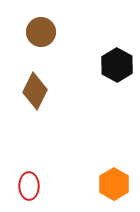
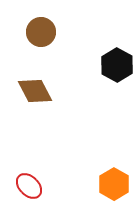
brown diamond: rotated 54 degrees counterclockwise
red ellipse: rotated 44 degrees counterclockwise
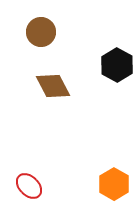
brown diamond: moved 18 px right, 5 px up
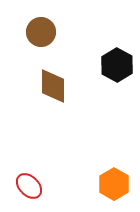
brown diamond: rotated 27 degrees clockwise
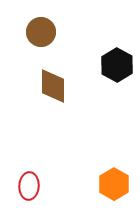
red ellipse: rotated 48 degrees clockwise
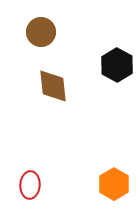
brown diamond: rotated 6 degrees counterclockwise
red ellipse: moved 1 px right, 1 px up
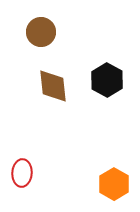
black hexagon: moved 10 px left, 15 px down
red ellipse: moved 8 px left, 12 px up
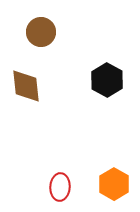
brown diamond: moved 27 px left
red ellipse: moved 38 px right, 14 px down
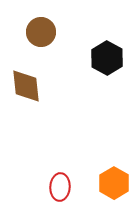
black hexagon: moved 22 px up
orange hexagon: moved 1 px up
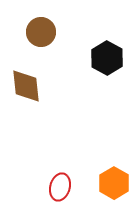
red ellipse: rotated 12 degrees clockwise
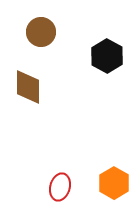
black hexagon: moved 2 px up
brown diamond: moved 2 px right, 1 px down; rotated 6 degrees clockwise
